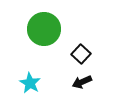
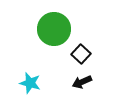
green circle: moved 10 px right
cyan star: rotated 15 degrees counterclockwise
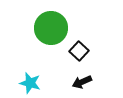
green circle: moved 3 px left, 1 px up
black square: moved 2 px left, 3 px up
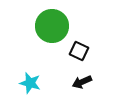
green circle: moved 1 px right, 2 px up
black square: rotated 18 degrees counterclockwise
